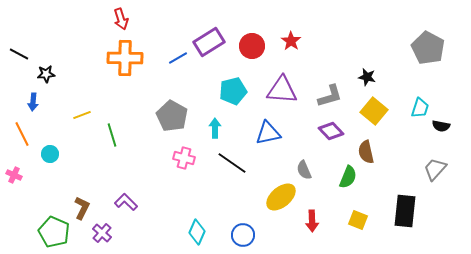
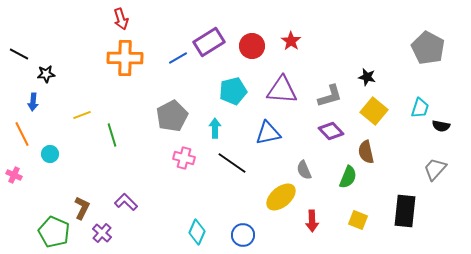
gray pentagon at (172, 116): rotated 16 degrees clockwise
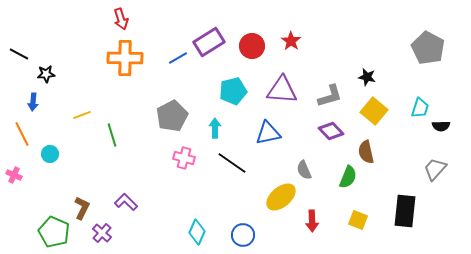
black semicircle at (441, 126): rotated 12 degrees counterclockwise
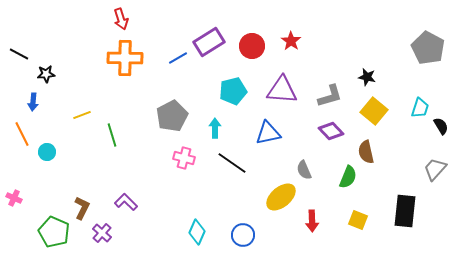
black semicircle at (441, 126): rotated 120 degrees counterclockwise
cyan circle at (50, 154): moved 3 px left, 2 px up
pink cross at (14, 175): moved 23 px down
